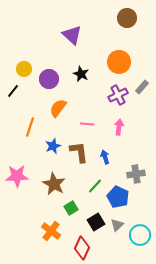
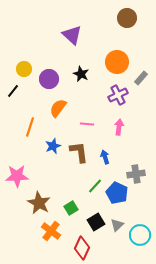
orange circle: moved 2 px left
gray rectangle: moved 1 px left, 9 px up
brown star: moved 15 px left, 19 px down
blue pentagon: moved 1 px left, 4 px up
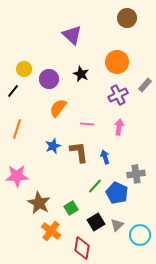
gray rectangle: moved 4 px right, 7 px down
orange line: moved 13 px left, 2 px down
red diamond: rotated 15 degrees counterclockwise
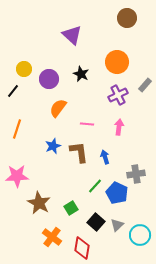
black square: rotated 18 degrees counterclockwise
orange cross: moved 1 px right, 6 px down
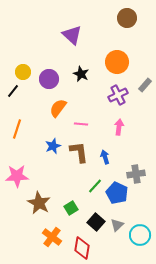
yellow circle: moved 1 px left, 3 px down
pink line: moved 6 px left
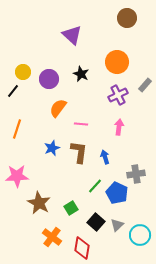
blue star: moved 1 px left, 2 px down
brown L-shape: rotated 15 degrees clockwise
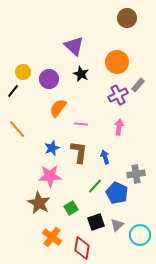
purple triangle: moved 2 px right, 11 px down
gray rectangle: moved 7 px left
orange line: rotated 60 degrees counterclockwise
pink star: moved 33 px right
black square: rotated 30 degrees clockwise
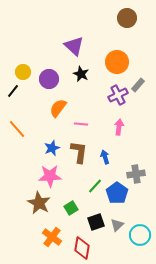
blue pentagon: rotated 10 degrees clockwise
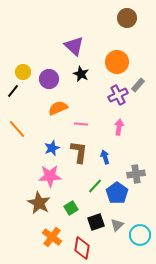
orange semicircle: rotated 30 degrees clockwise
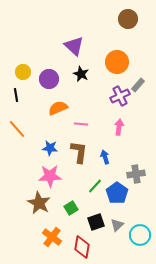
brown circle: moved 1 px right, 1 px down
black line: moved 3 px right, 4 px down; rotated 48 degrees counterclockwise
purple cross: moved 2 px right, 1 px down
blue star: moved 2 px left; rotated 28 degrees clockwise
red diamond: moved 1 px up
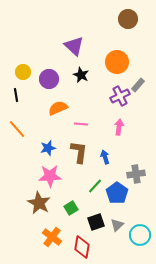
black star: moved 1 px down
blue star: moved 2 px left; rotated 21 degrees counterclockwise
